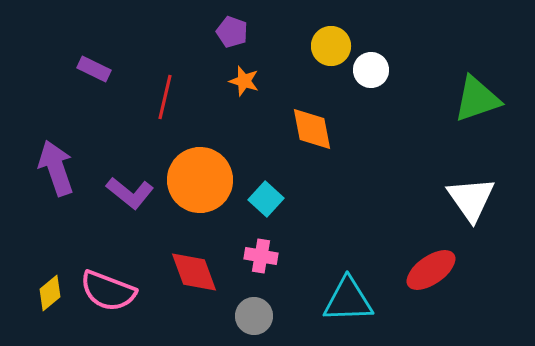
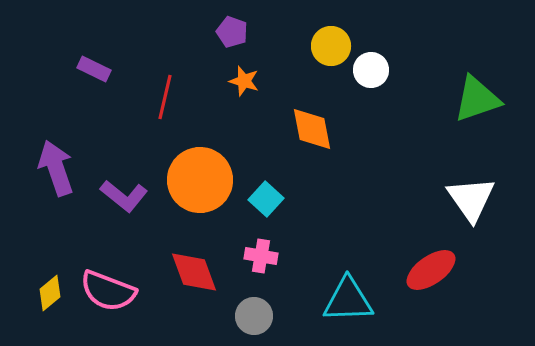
purple L-shape: moved 6 px left, 3 px down
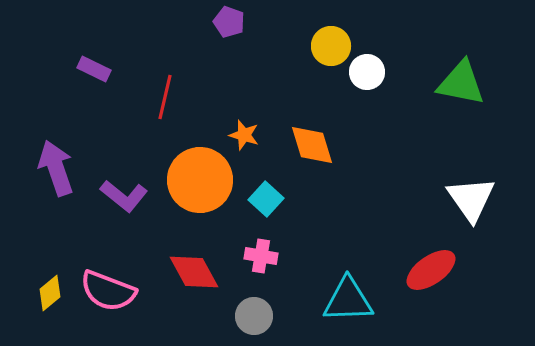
purple pentagon: moved 3 px left, 10 px up
white circle: moved 4 px left, 2 px down
orange star: moved 54 px down
green triangle: moved 16 px left, 16 px up; rotated 30 degrees clockwise
orange diamond: moved 16 px down; rotated 6 degrees counterclockwise
red diamond: rotated 8 degrees counterclockwise
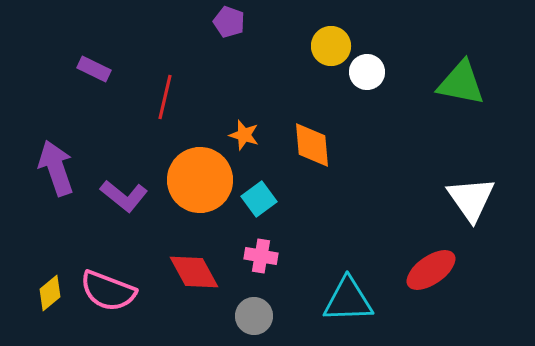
orange diamond: rotated 12 degrees clockwise
cyan square: moved 7 px left; rotated 12 degrees clockwise
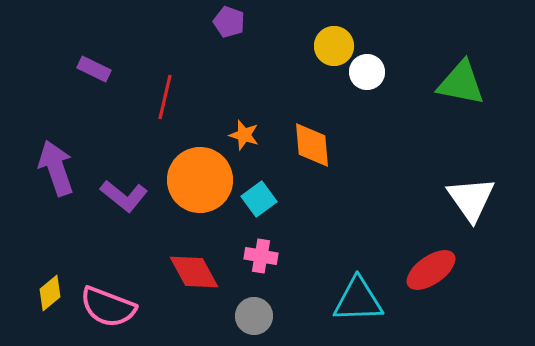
yellow circle: moved 3 px right
pink semicircle: moved 16 px down
cyan triangle: moved 10 px right
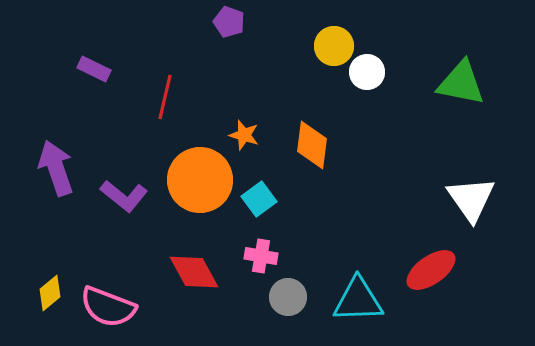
orange diamond: rotated 12 degrees clockwise
gray circle: moved 34 px right, 19 px up
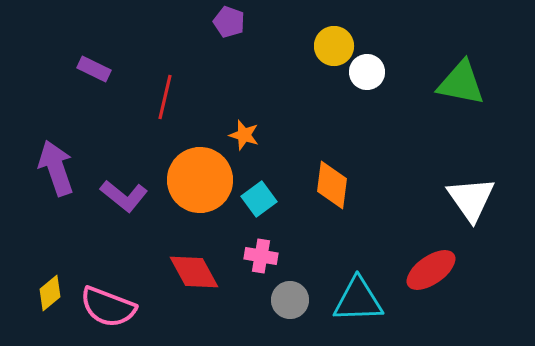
orange diamond: moved 20 px right, 40 px down
gray circle: moved 2 px right, 3 px down
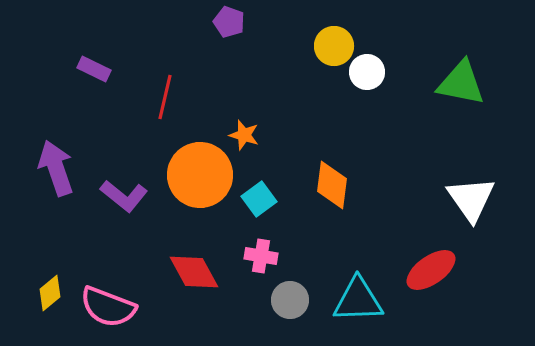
orange circle: moved 5 px up
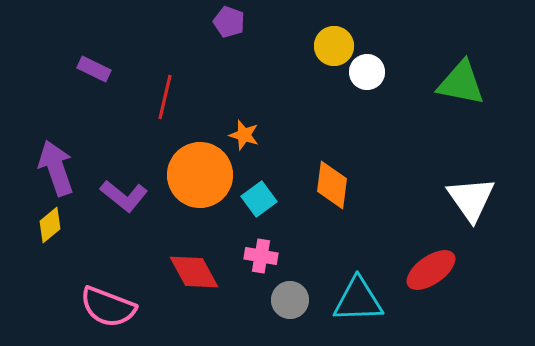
yellow diamond: moved 68 px up
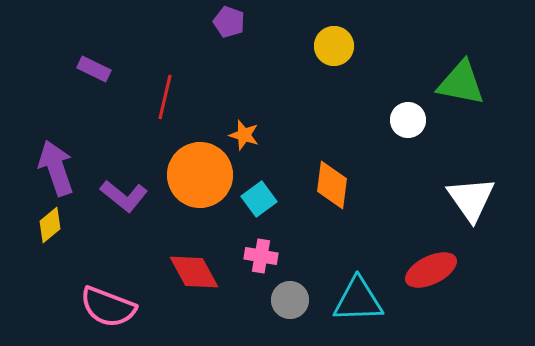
white circle: moved 41 px right, 48 px down
red ellipse: rotated 9 degrees clockwise
